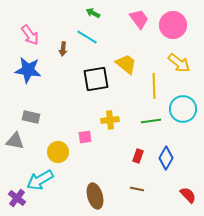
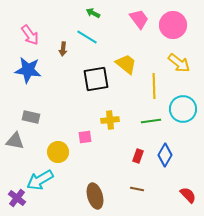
blue diamond: moved 1 px left, 3 px up
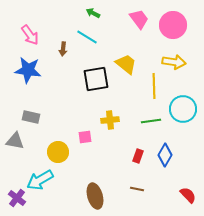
yellow arrow: moved 5 px left, 1 px up; rotated 30 degrees counterclockwise
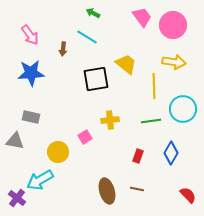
pink trapezoid: moved 3 px right, 2 px up
blue star: moved 3 px right, 3 px down; rotated 12 degrees counterclockwise
pink square: rotated 24 degrees counterclockwise
blue diamond: moved 6 px right, 2 px up
brown ellipse: moved 12 px right, 5 px up
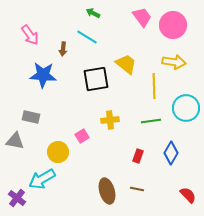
blue star: moved 12 px right, 2 px down; rotated 8 degrees clockwise
cyan circle: moved 3 px right, 1 px up
pink square: moved 3 px left, 1 px up
cyan arrow: moved 2 px right, 1 px up
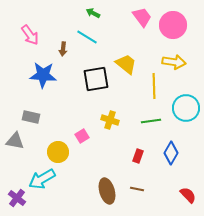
yellow cross: rotated 24 degrees clockwise
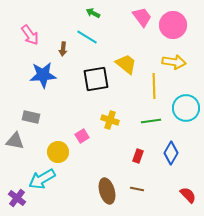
blue star: rotated 8 degrees counterclockwise
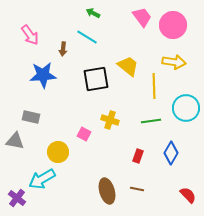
yellow trapezoid: moved 2 px right, 2 px down
pink square: moved 2 px right, 2 px up; rotated 32 degrees counterclockwise
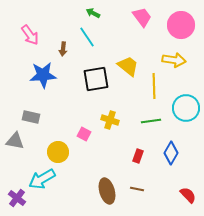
pink circle: moved 8 px right
cyan line: rotated 25 degrees clockwise
yellow arrow: moved 2 px up
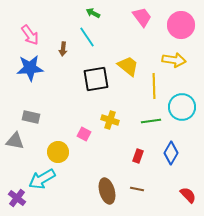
blue star: moved 13 px left, 7 px up
cyan circle: moved 4 px left, 1 px up
